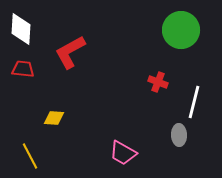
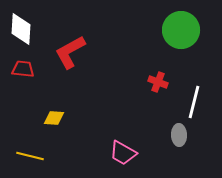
yellow line: rotated 48 degrees counterclockwise
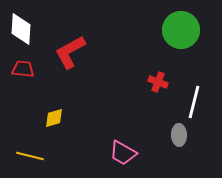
yellow diamond: rotated 20 degrees counterclockwise
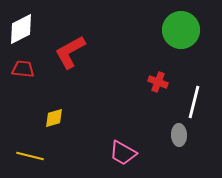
white diamond: rotated 60 degrees clockwise
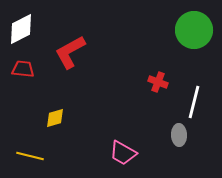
green circle: moved 13 px right
yellow diamond: moved 1 px right
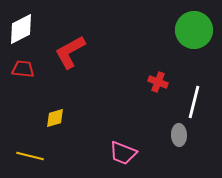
pink trapezoid: rotated 8 degrees counterclockwise
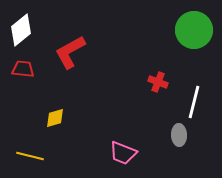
white diamond: moved 1 px down; rotated 12 degrees counterclockwise
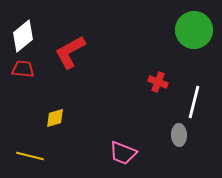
white diamond: moved 2 px right, 6 px down
